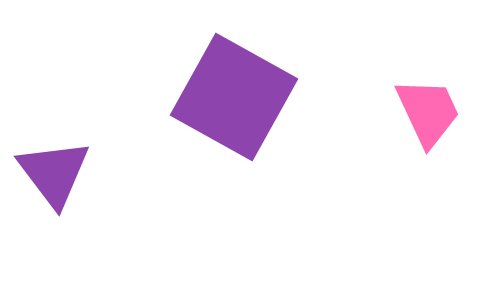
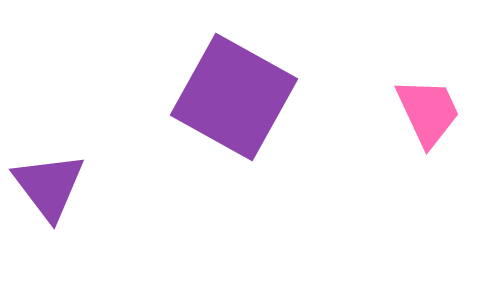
purple triangle: moved 5 px left, 13 px down
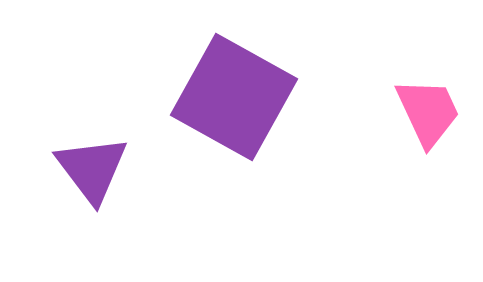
purple triangle: moved 43 px right, 17 px up
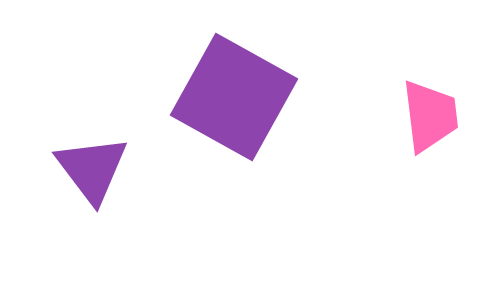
pink trapezoid: moved 2 px right, 4 px down; rotated 18 degrees clockwise
